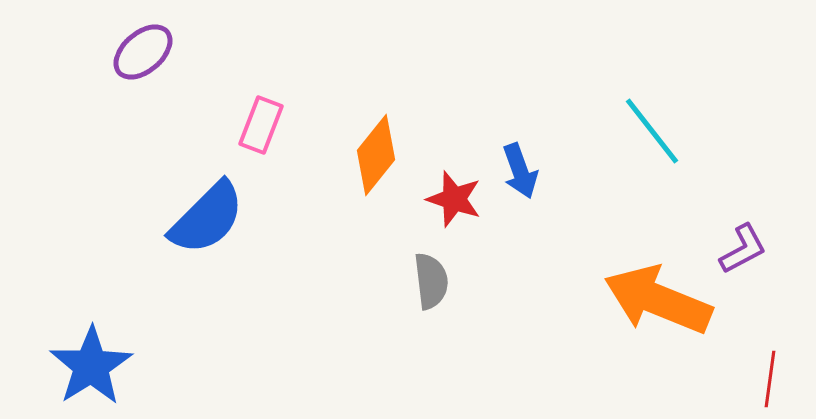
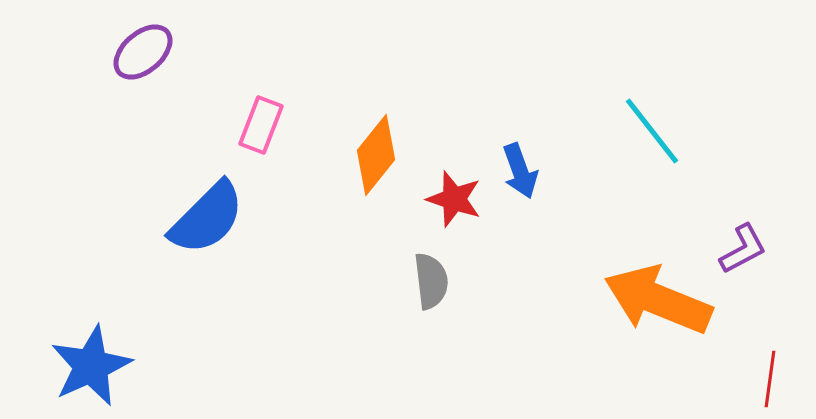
blue star: rotated 8 degrees clockwise
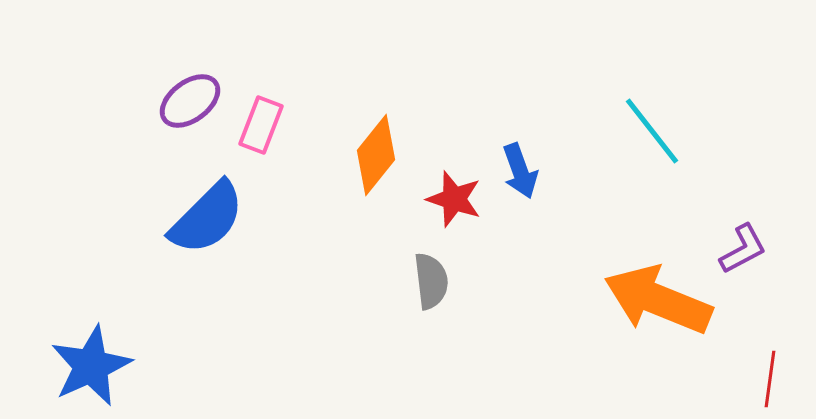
purple ellipse: moved 47 px right, 49 px down; rotated 4 degrees clockwise
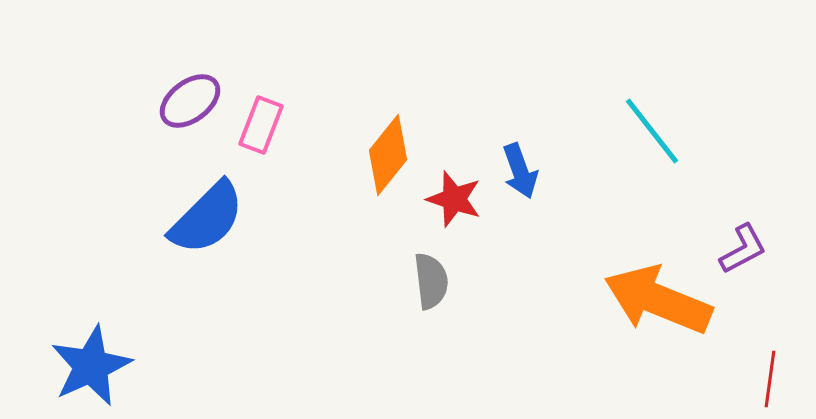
orange diamond: moved 12 px right
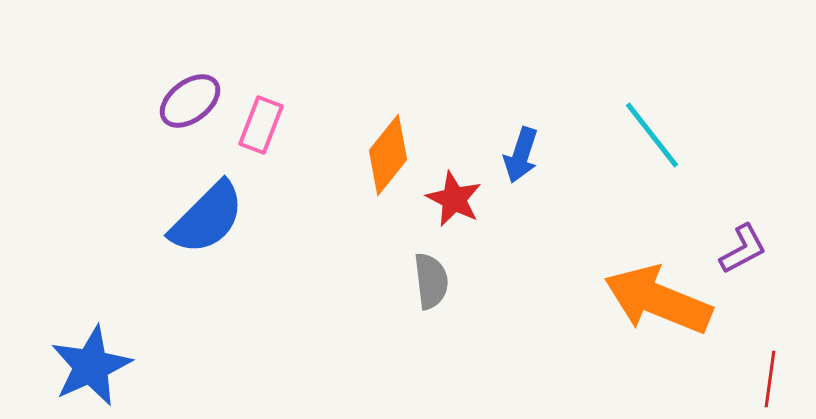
cyan line: moved 4 px down
blue arrow: moved 1 px right, 16 px up; rotated 38 degrees clockwise
red star: rotated 8 degrees clockwise
